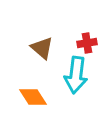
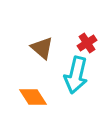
red cross: rotated 24 degrees counterclockwise
cyan arrow: rotated 6 degrees clockwise
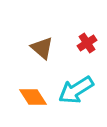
cyan arrow: moved 15 px down; rotated 45 degrees clockwise
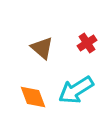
orange diamond: rotated 12 degrees clockwise
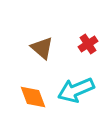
red cross: moved 1 px right, 1 px down
cyan arrow: rotated 9 degrees clockwise
